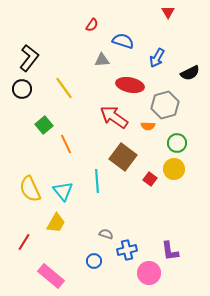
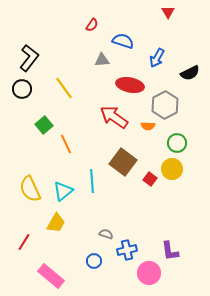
gray hexagon: rotated 12 degrees counterclockwise
brown square: moved 5 px down
yellow circle: moved 2 px left
cyan line: moved 5 px left
cyan triangle: rotated 30 degrees clockwise
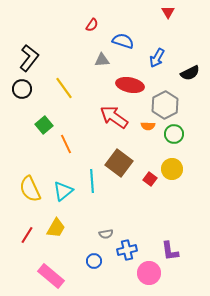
green circle: moved 3 px left, 9 px up
brown square: moved 4 px left, 1 px down
yellow trapezoid: moved 5 px down
gray semicircle: rotated 152 degrees clockwise
red line: moved 3 px right, 7 px up
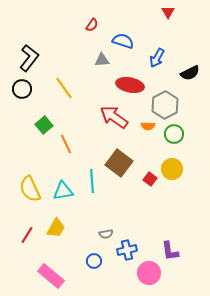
cyan triangle: rotated 30 degrees clockwise
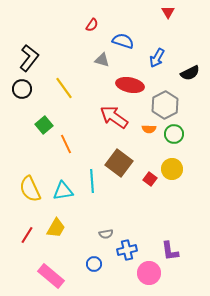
gray triangle: rotated 21 degrees clockwise
orange semicircle: moved 1 px right, 3 px down
blue circle: moved 3 px down
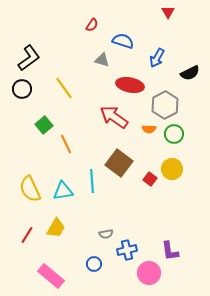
black L-shape: rotated 16 degrees clockwise
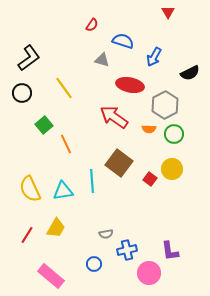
blue arrow: moved 3 px left, 1 px up
black circle: moved 4 px down
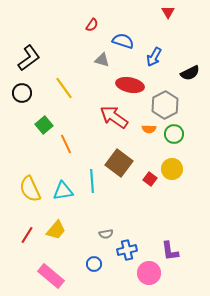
yellow trapezoid: moved 2 px down; rotated 10 degrees clockwise
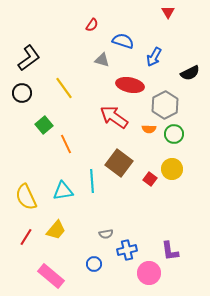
yellow semicircle: moved 4 px left, 8 px down
red line: moved 1 px left, 2 px down
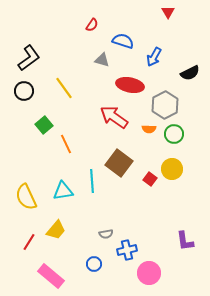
black circle: moved 2 px right, 2 px up
red line: moved 3 px right, 5 px down
purple L-shape: moved 15 px right, 10 px up
